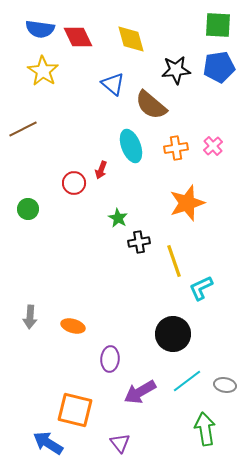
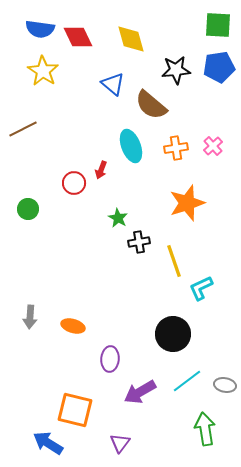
purple triangle: rotated 15 degrees clockwise
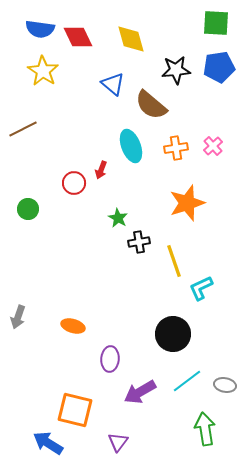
green square: moved 2 px left, 2 px up
gray arrow: moved 12 px left; rotated 15 degrees clockwise
purple triangle: moved 2 px left, 1 px up
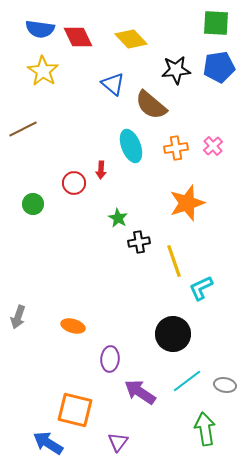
yellow diamond: rotated 28 degrees counterclockwise
red arrow: rotated 18 degrees counterclockwise
green circle: moved 5 px right, 5 px up
purple arrow: rotated 64 degrees clockwise
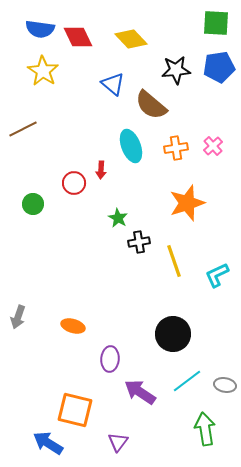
cyan L-shape: moved 16 px right, 13 px up
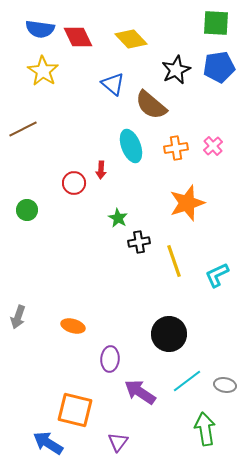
black star: rotated 20 degrees counterclockwise
green circle: moved 6 px left, 6 px down
black circle: moved 4 px left
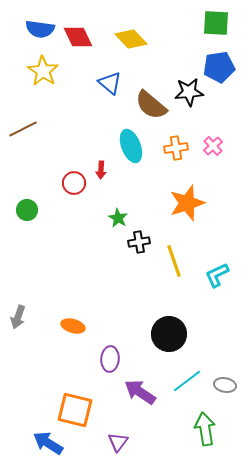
black star: moved 13 px right, 22 px down; rotated 20 degrees clockwise
blue triangle: moved 3 px left, 1 px up
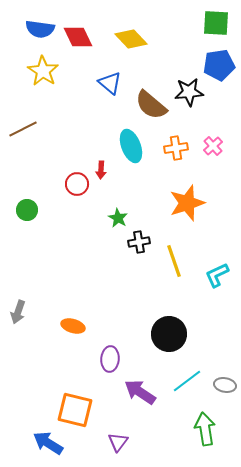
blue pentagon: moved 2 px up
red circle: moved 3 px right, 1 px down
gray arrow: moved 5 px up
